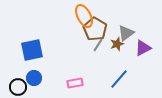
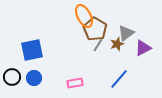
black circle: moved 6 px left, 10 px up
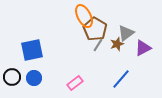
blue line: moved 2 px right
pink rectangle: rotated 28 degrees counterclockwise
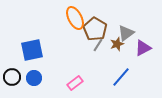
orange ellipse: moved 9 px left, 2 px down
blue line: moved 2 px up
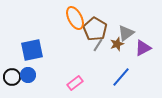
blue circle: moved 6 px left, 3 px up
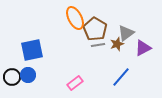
gray line: rotated 48 degrees clockwise
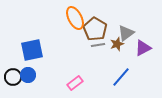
black circle: moved 1 px right
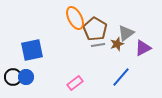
blue circle: moved 2 px left, 2 px down
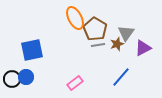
gray triangle: rotated 18 degrees counterclockwise
black circle: moved 1 px left, 2 px down
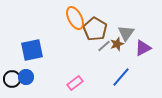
gray line: moved 6 px right, 1 px down; rotated 32 degrees counterclockwise
